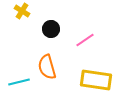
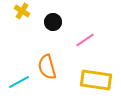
black circle: moved 2 px right, 7 px up
cyan line: rotated 15 degrees counterclockwise
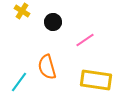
cyan line: rotated 25 degrees counterclockwise
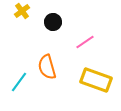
yellow cross: rotated 21 degrees clockwise
pink line: moved 2 px down
yellow rectangle: rotated 12 degrees clockwise
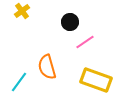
black circle: moved 17 px right
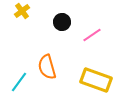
black circle: moved 8 px left
pink line: moved 7 px right, 7 px up
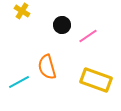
yellow cross: rotated 21 degrees counterclockwise
black circle: moved 3 px down
pink line: moved 4 px left, 1 px down
cyan line: rotated 25 degrees clockwise
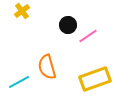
yellow cross: rotated 21 degrees clockwise
black circle: moved 6 px right
yellow rectangle: moved 1 px left, 1 px up; rotated 40 degrees counterclockwise
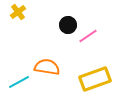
yellow cross: moved 4 px left, 1 px down
orange semicircle: rotated 115 degrees clockwise
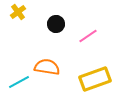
black circle: moved 12 px left, 1 px up
